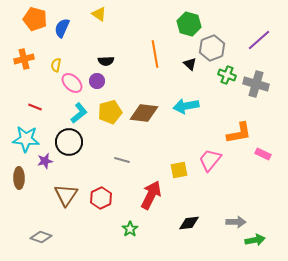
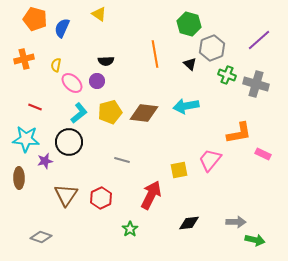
green arrow: rotated 24 degrees clockwise
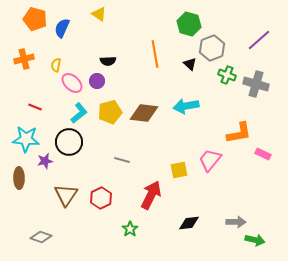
black semicircle: moved 2 px right
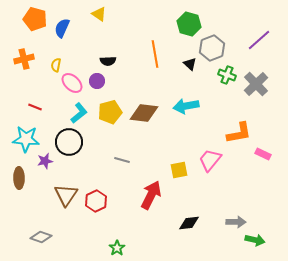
gray cross: rotated 30 degrees clockwise
red hexagon: moved 5 px left, 3 px down
green star: moved 13 px left, 19 px down
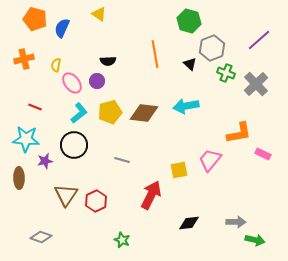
green hexagon: moved 3 px up
green cross: moved 1 px left, 2 px up
pink ellipse: rotated 10 degrees clockwise
black circle: moved 5 px right, 3 px down
green star: moved 5 px right, 8 px up; rotated 14 degrees counterclockwise
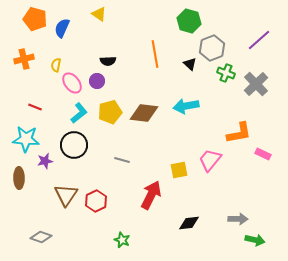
gray arrow: moved 2 px right, 3 px up
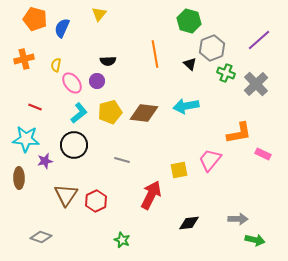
yellow triangle: rotated 35 degrees clockwise
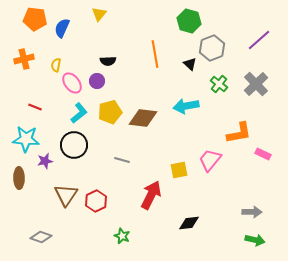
orange pentagon: rotated 10 degrees counterclockwise
green cross: moved 7 px left, 11 px down; rotated 18 degrees clockwise
brown diamond: moved 1 px left, 5 px down
gray arrow: moved 14 px right, 7 px up
green star: moved 4 px up
